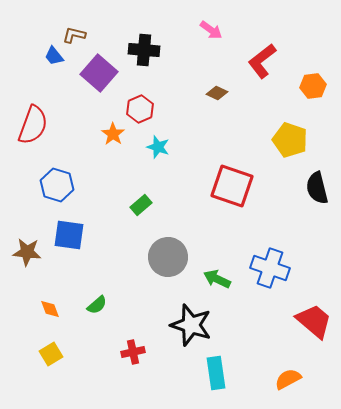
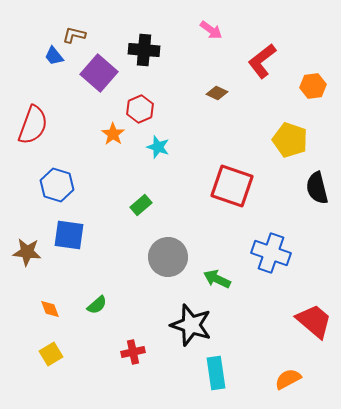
blue cross: moved 1 px right, 15 px up
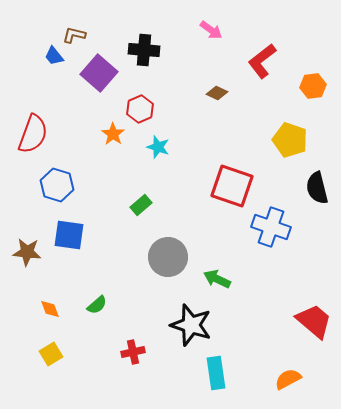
red semicircle: moved 9 px down
blue cross: moved 26 px up
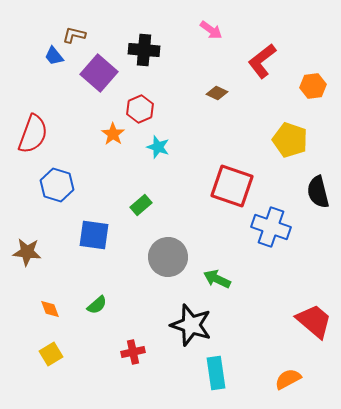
black semicircle: moved 1 px right, 4 px down
blue square: moved 25 px right
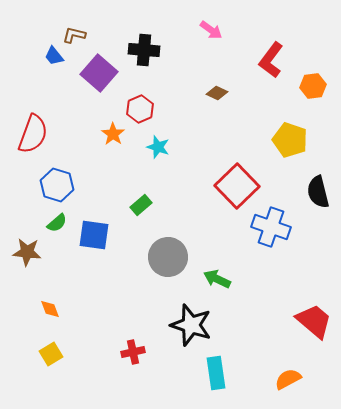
red L-shape: moved 9 px right, 1 px up; rotated 15 degrees counterclockwise
red square: moved 5 px right; rotated 27 degrees clockwise
green semicircle: moved 40 px left, 82 px up
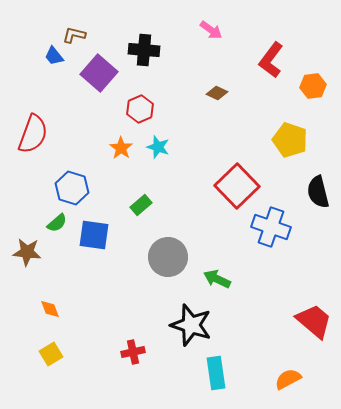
orange star: moved 8 px right, 14 px down
blue hexagon: moved 15 px right, 3 px down
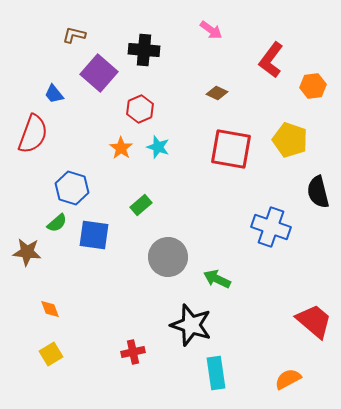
blue trapezoid: moved 38 px down
red square: moved 6 px left, 37 px up; rotated 36 degrees counterclockwise
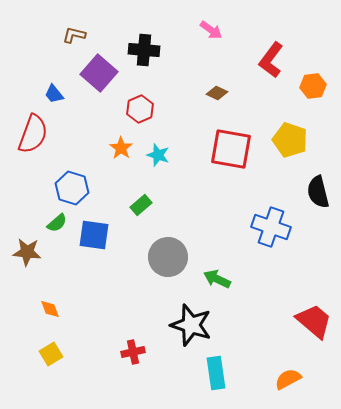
cyan star: moved 8 px down
